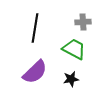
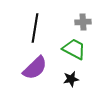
purple semicircle: moved 4 px up
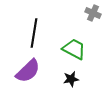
gray cross: moved 10 px right, 9 px up; rotated 28 degrees clockwise
black line: moved 1 px left, 5 px down
purple semicircle: moved 7 px left, 3 px down
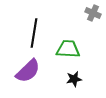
green trapezoid: moved 6 px left; rotated 25 degrees counterclockwise
black star: moved 3 px right
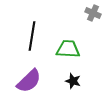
black line: moved 2 px left, 3 px down
purple semicircle: moved 1 px right, 10 px down
black star: moved 1 px left, 2 px down; rotated 28 degrees clockwise
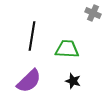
green trapezoid: moved 1 px left
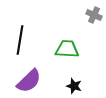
gray cross: moved 1 px right, 2 px down
black line: moved 12 px left, 4 px down
black star: moved 1 px right, 5 px down
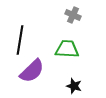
gray cross: moved 21 px left
purple semicircle: moved 3 px right, 10 px up
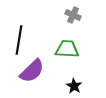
black line: moved 1 px left
black star: rotated 14 degrees clockwise
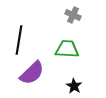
purple semicircle: moved 2 px down
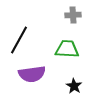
gray cross: rotated 28 degrees counterclockwise
black line: rotated 20 degrees clockwise
purple semicircle: moved 1 px down; rotated 36 degrees clockwise
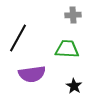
black line: moved 1 px left, 2 px up
